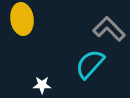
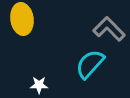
white star: moved 3 px left
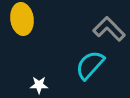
cyan semicircle: moved 1 px down
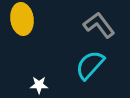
gray L-shape: moved 10 px left, 4 px up; rotated 8 degrees clockwise
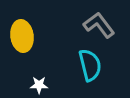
yellow ellipse: moved 17 px down
cyan semicircle: rotated 124 degrees clockwise
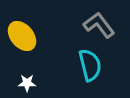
yellow ellipse: rotated 32 degrees counterclockwise
white star: moved 12 px left, 2 px up
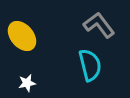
white star: rotated 12 degrees counterclockwise
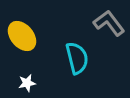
gray L-shape: moved 10 px right, 2 px up
cyan semicircle: moved 13 px left, 7 px up
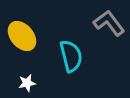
cyan semicircle: moved 6 px left, 2 px up
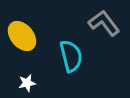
gray L-shape: moved 5 px left
